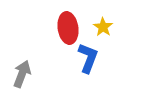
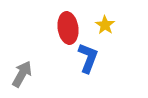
yellow star: moved 2 px right, 2 px up
gray arrow: rotated 8 degrees clockwise
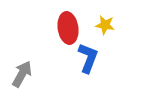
yellow star: rotated 24 degrees counterclockwise
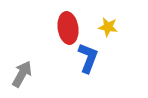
yellow star: moved 3 px right, 2 px down
